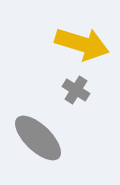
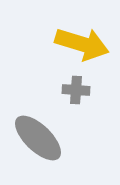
gray cross: rotated 28 degrees counterclockwise
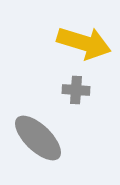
yellow arrow: moved 2 px right, 1 px up
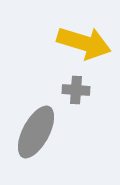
gray ellipse: moved 2 px left, 6 px up; rotated 74 degrees clockwise
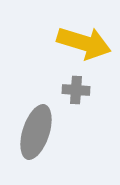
gray ellipse: rotated 10 degrees counterclockwise
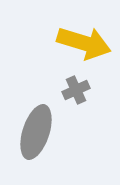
gray cross: rotated 28 degrees counterclockwise
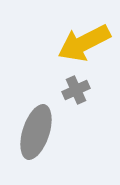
yellow arrow: rotated 136 degrees clockwise
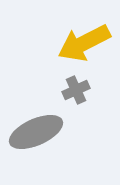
gray ellipse: rotated 48 degrees clockwise
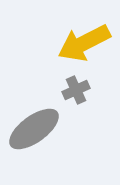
gray ellipse: moved 2 px left, 3 px up; rotated 12 degrees counterclockwise
